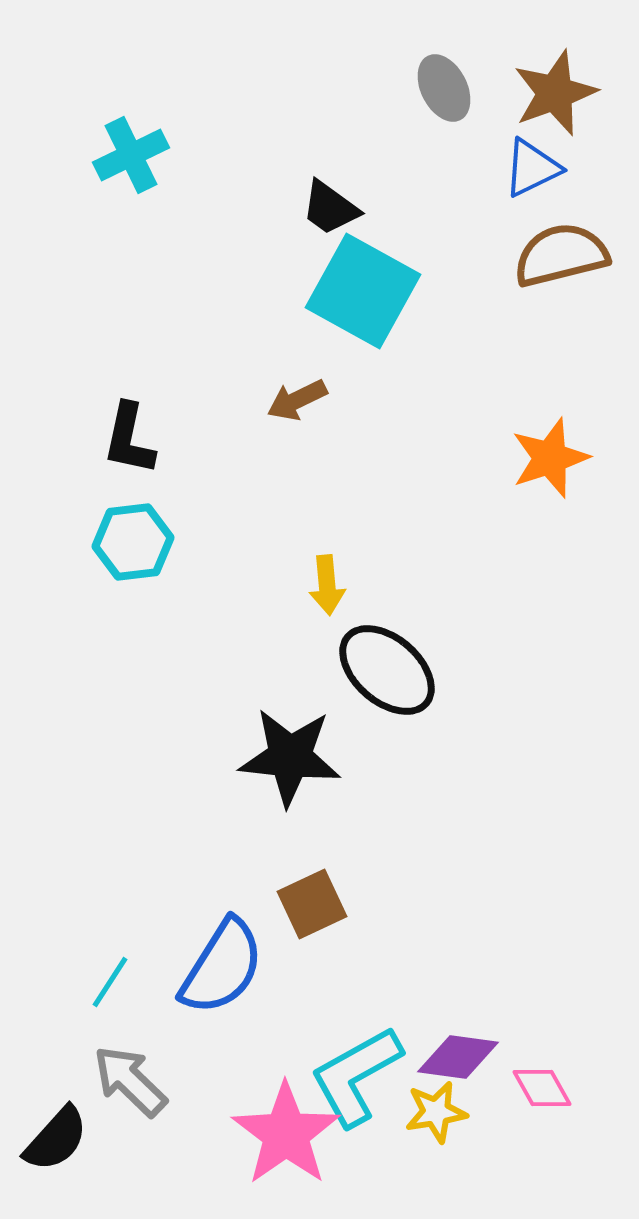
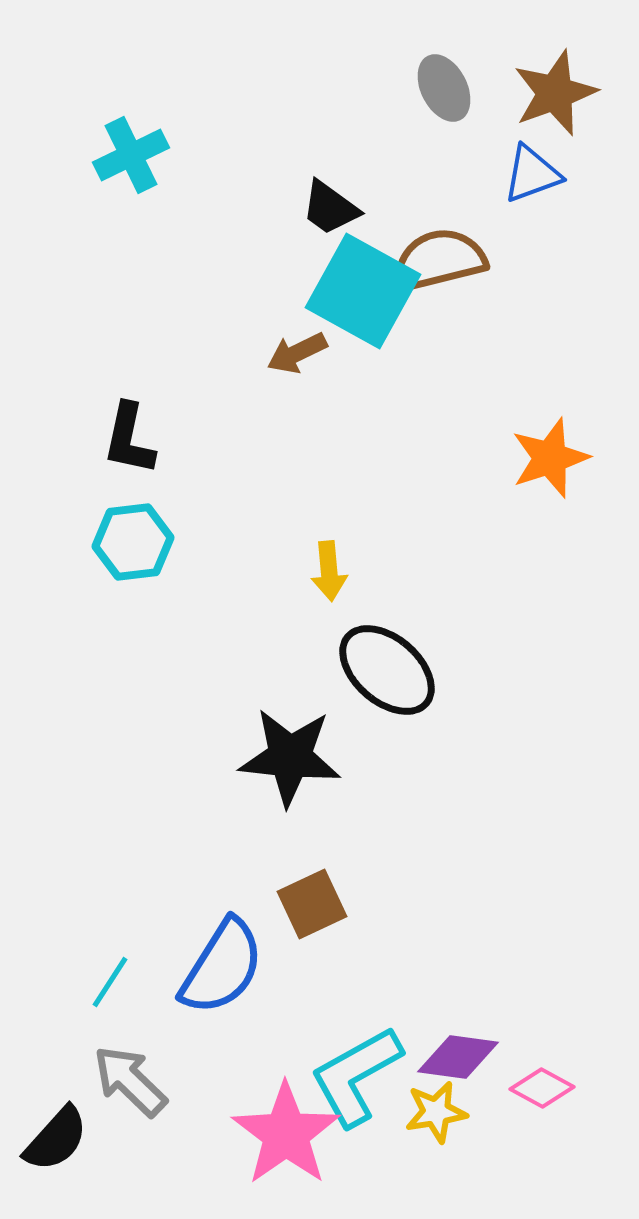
blue triangle: moved 6 px down; rotated 6 degrees clockwise
brown semicircle: moved 122 px left, 5 px down
brown arrow: moved 47 px up
yellow arrow: moved 2 px right, 14 px up
pink diamond: rotated 32 degrees counterclockwise
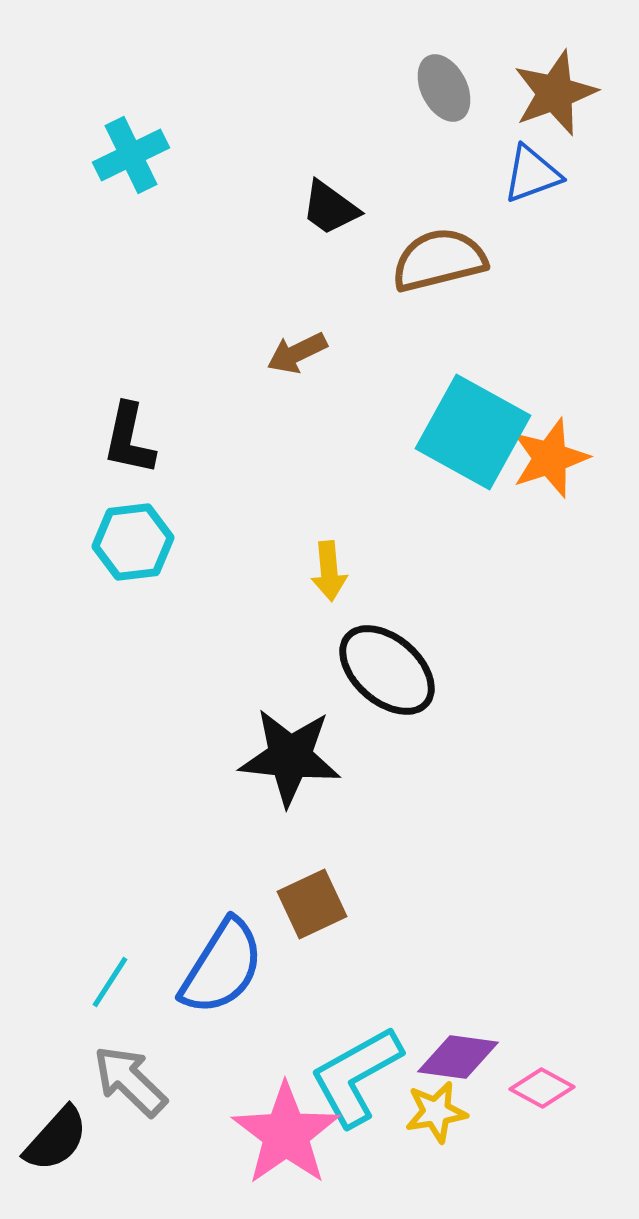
cyan square: moved 110 px right, 141 px down
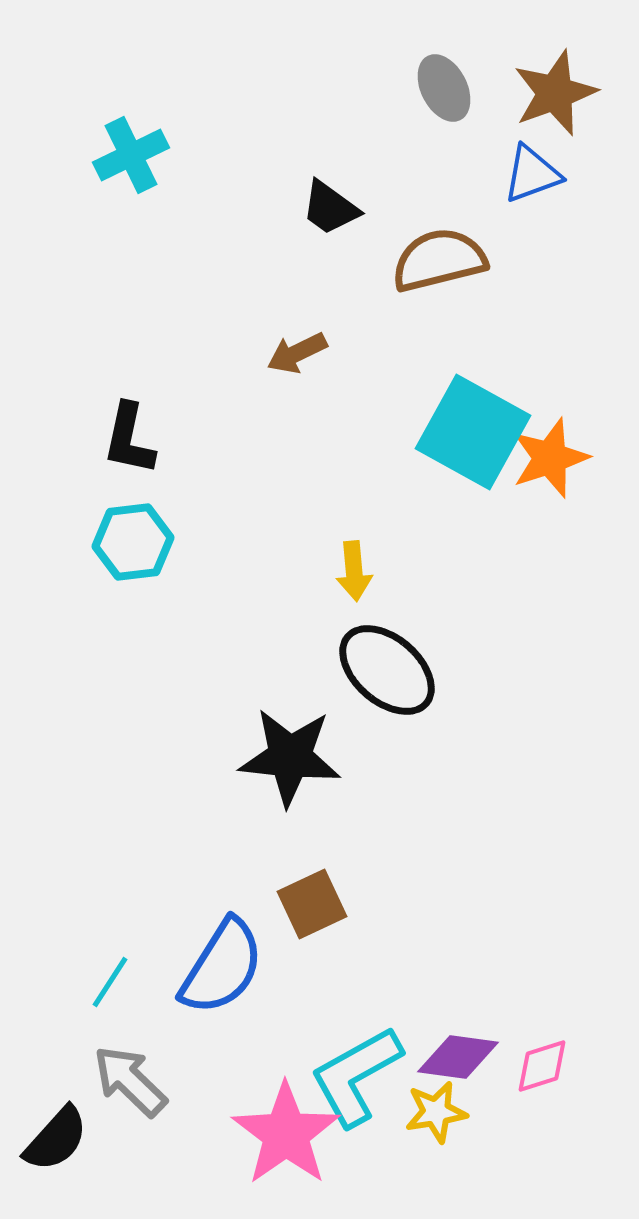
yellow arrow: moved 25 px right
pink diamond: moved 22 px up; rotated 46 degrees counterclockwise
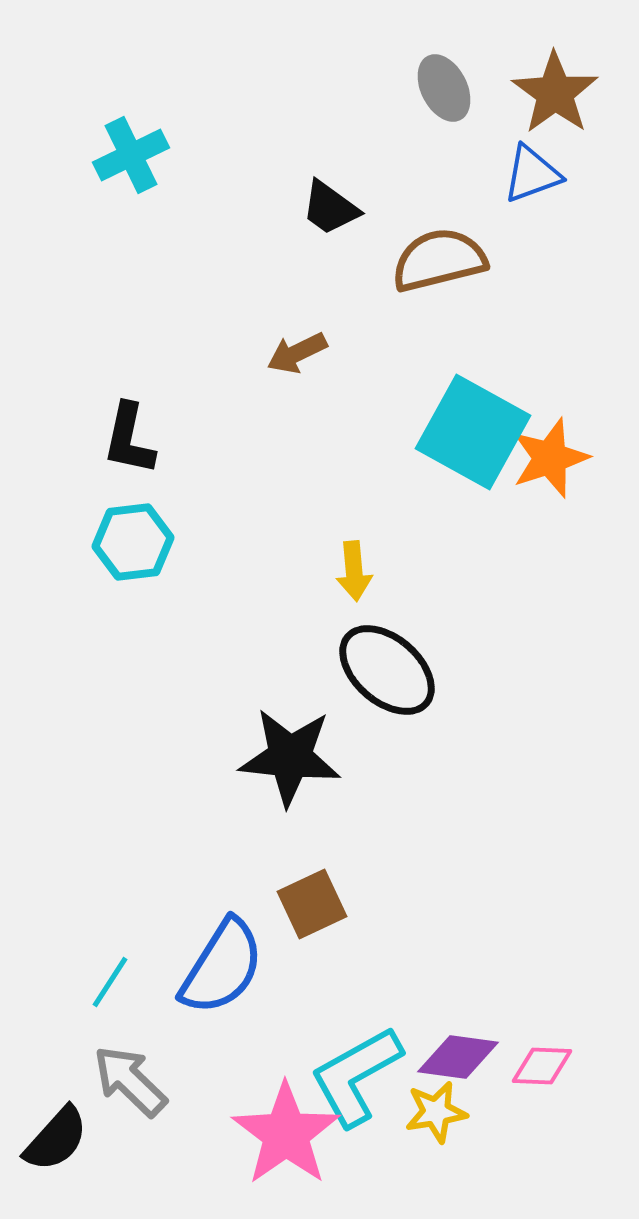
brown star: rotated 16 degrees counterclockwise
pink diamond: rotated 20 degrees clockwise
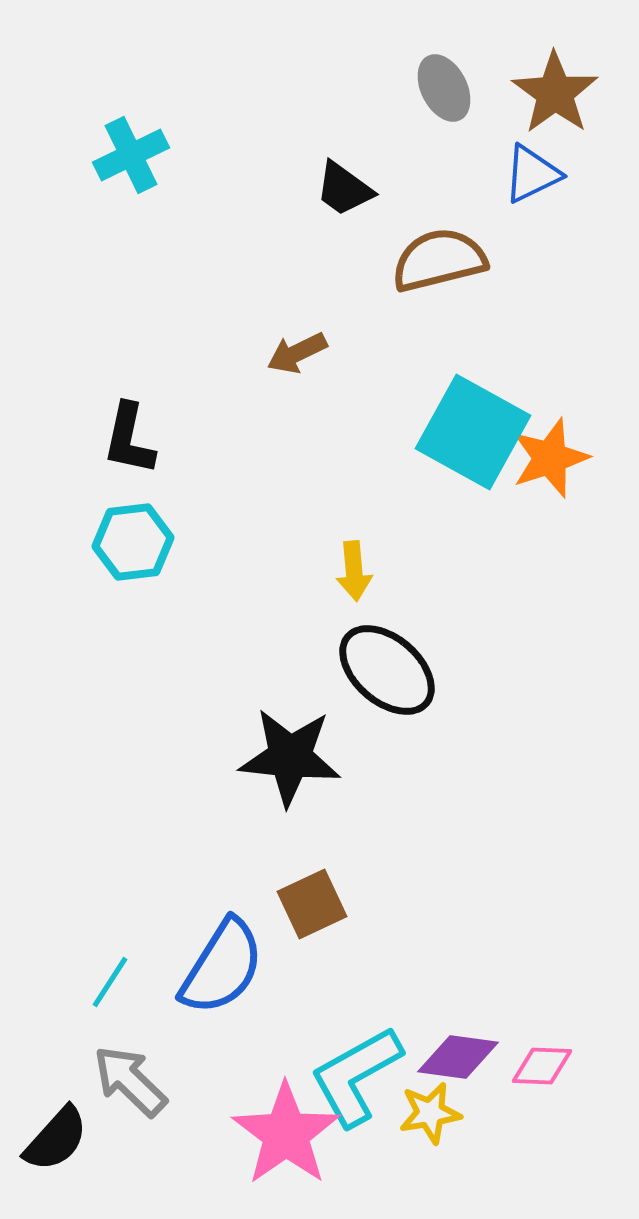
blue triangle: rotated 6 degrees counterclockwise
black trapezoid: moved 14 px right, 19 px up
yellow star: moved 6 px left, 1 px down
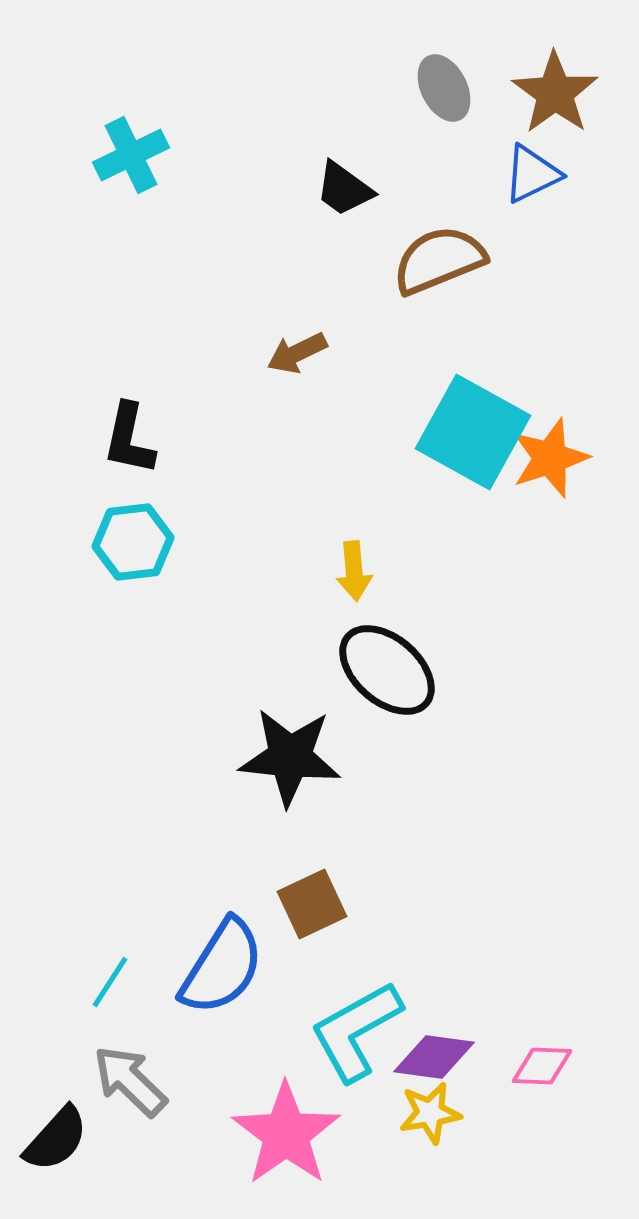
brown semicircle: rotated 8 degrees counterclockwise
purple diamond: moved 24 px left
cyan L-shape: moved 45 px up
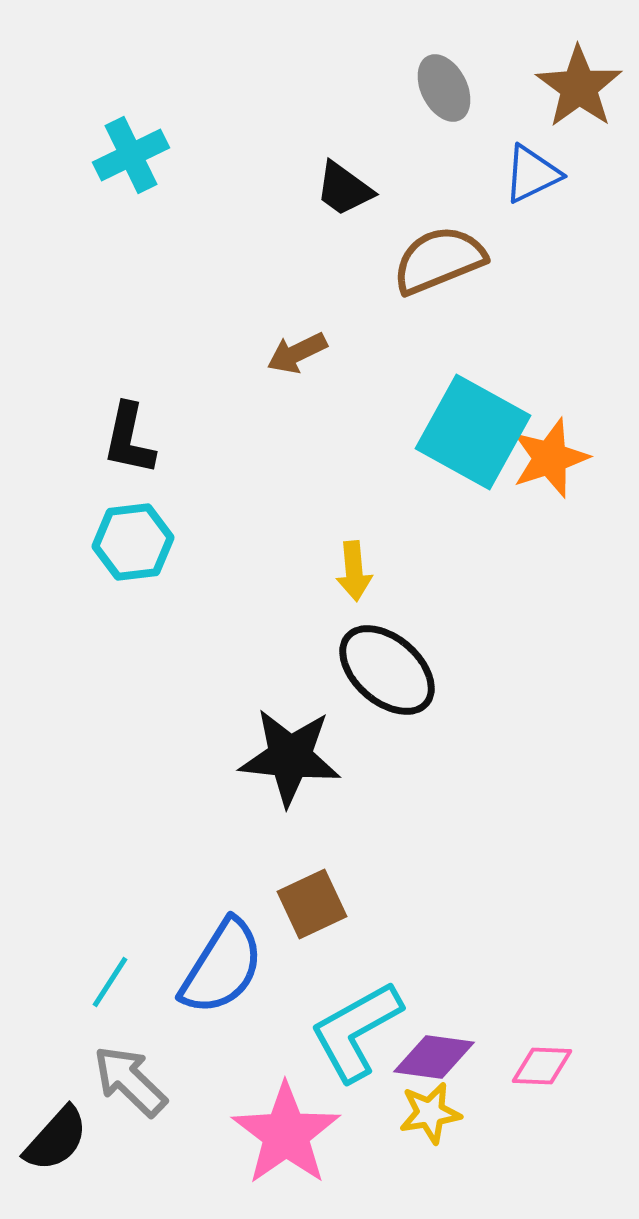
brown star: moved 24 px right, 6 px up
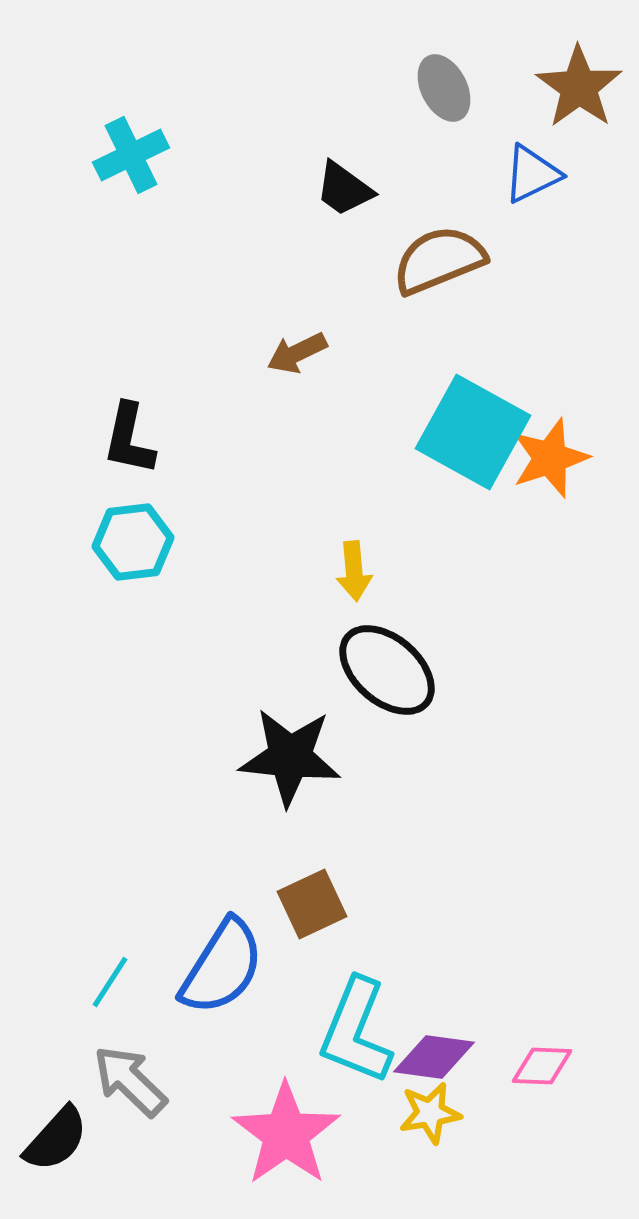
cyan L-shape: rotated 39 degrees counterclockwise
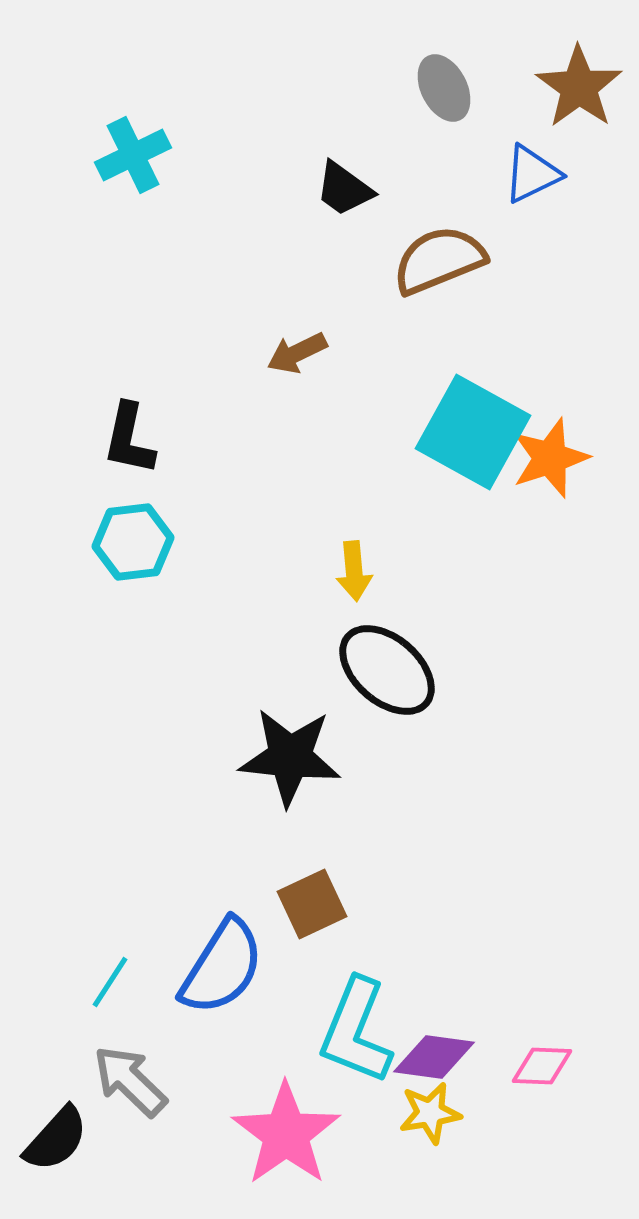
cyan cross: moved 2 px right
